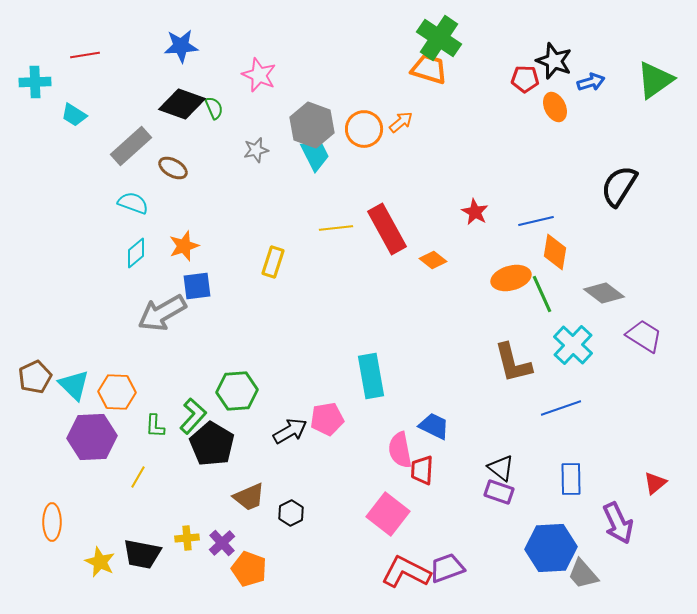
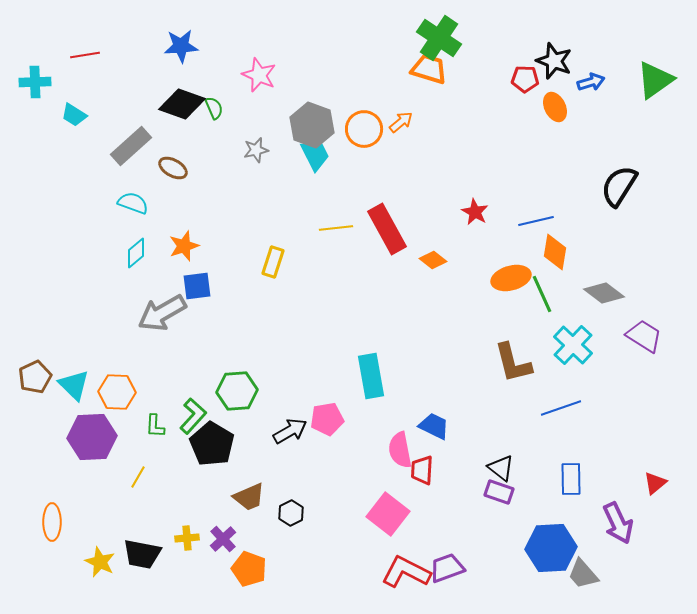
purple cross at (222, 543): moved 1 px right, 4 px up
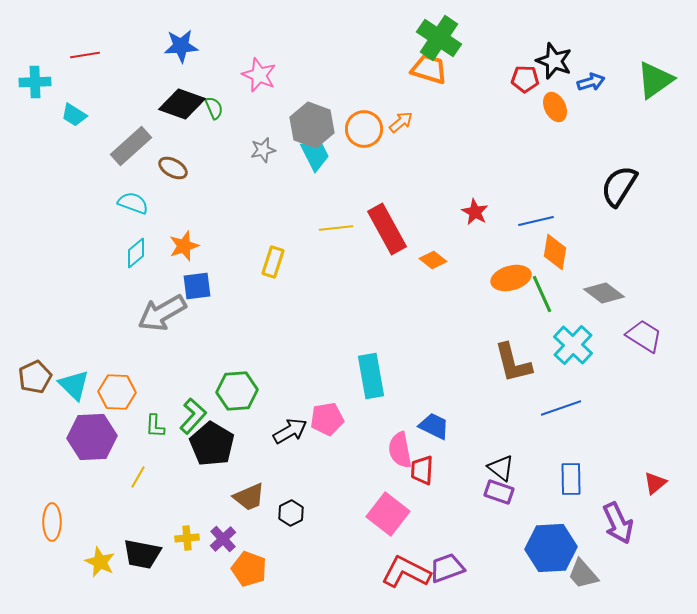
gray star at (256, 150): moved 7 px right
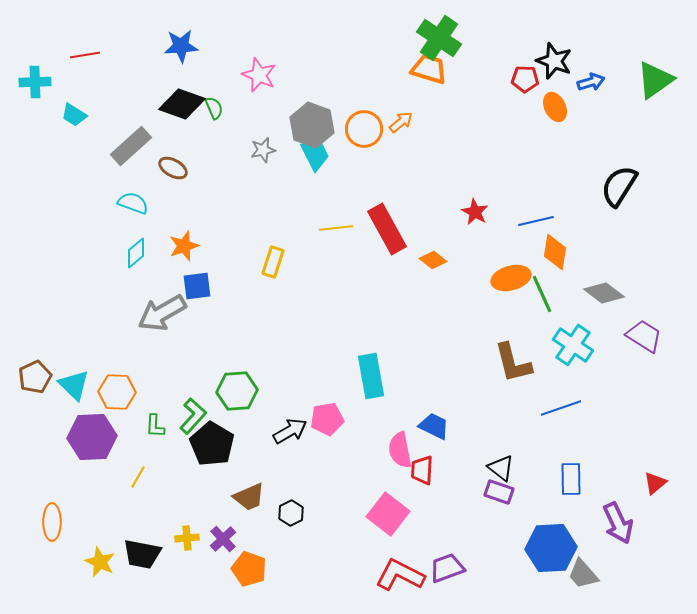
cyan cross at (573, 345): rotated 9 degrees counterclockwise
red L-shape at (406, 572): moved 6 px left, 3 px down
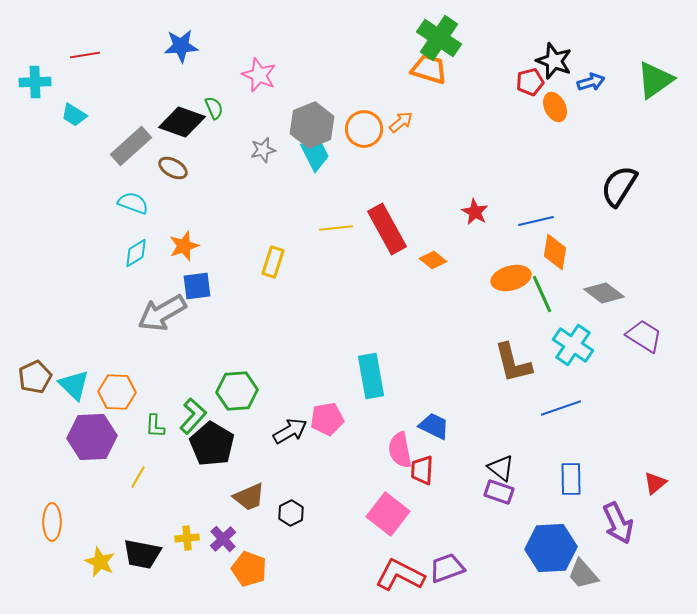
red pentagon at (525, 79): moved 5 px right, 3 px down; rotated 16 degrees counterclockwise
black diamond at (182, 104): moved 18 px down
gray hexagon at (312, 125): rotated 18 degrees clockwise
cyan diamond at (136, 253): rotated 8 degrees clockwise
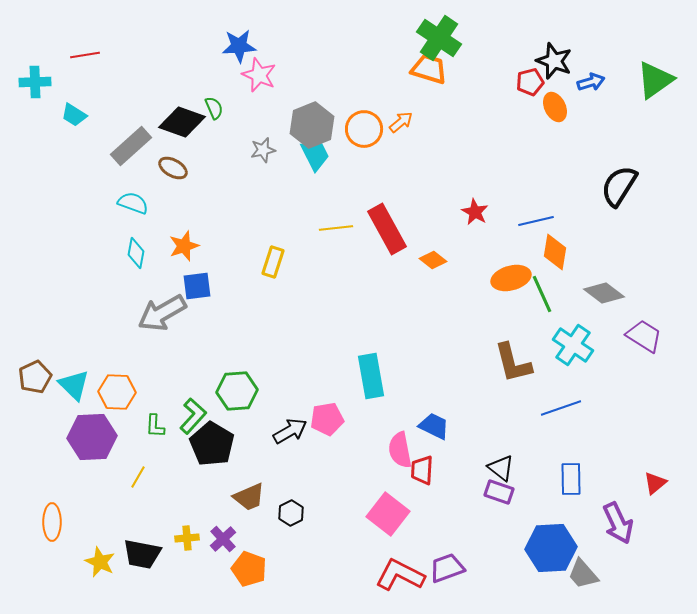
blue star at (181, 46): moved 58 px right
cyan diamond at (136, 253): rotated 48 degrees counterclockwise
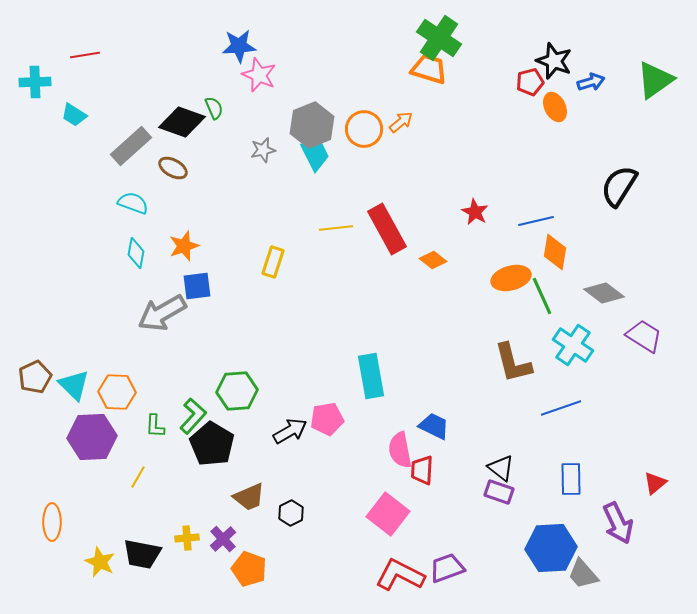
green line at (542, 294): moved 2 px down
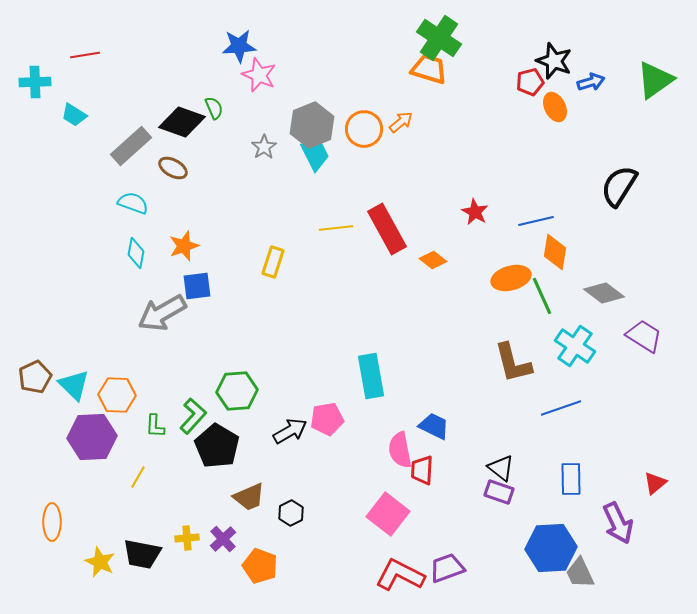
gray star at (263, 150): moved 1 px right, 3 px up; rotated 20 degrees counterclockwise
cyan cross at (573, 345): moved 2 px right, 1 px down
orange hexagon at (117, 392): moved 3 px down
black pentagon at (212, 444): moved 5 px right, 2 px down
orange pentagon at (249, 569): moved 11 px right, 3 px up
gray trapezoid at (583, 574): moved 3 px left, 1 px up; rotated 16 degrees clockwise
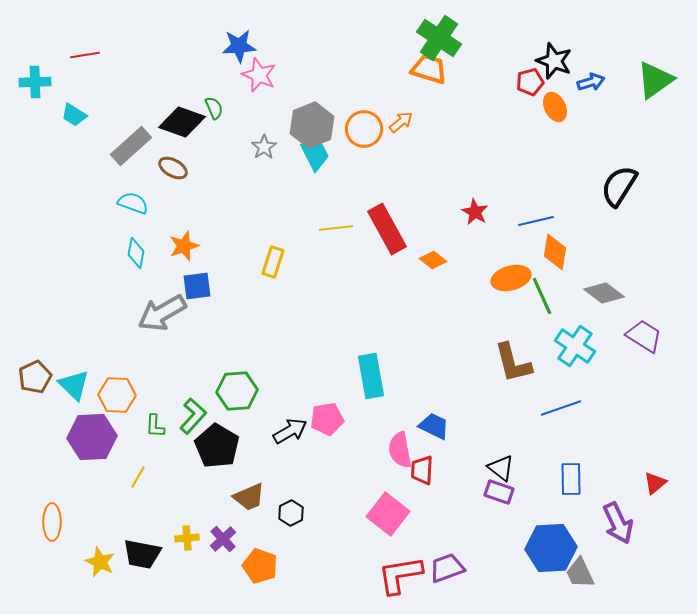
red L-shape at (400, 575): rotated 36 degrees counterclockwise
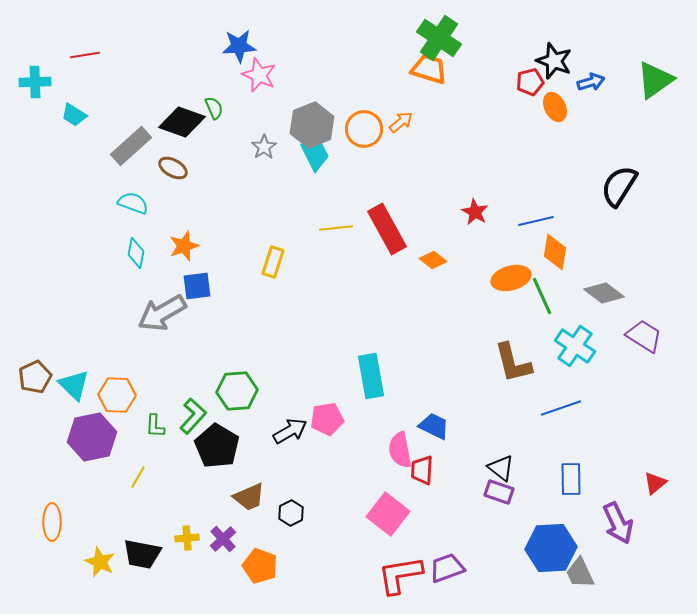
purple hexagon at (92, 437): rotated 9 degrees counterclockwise
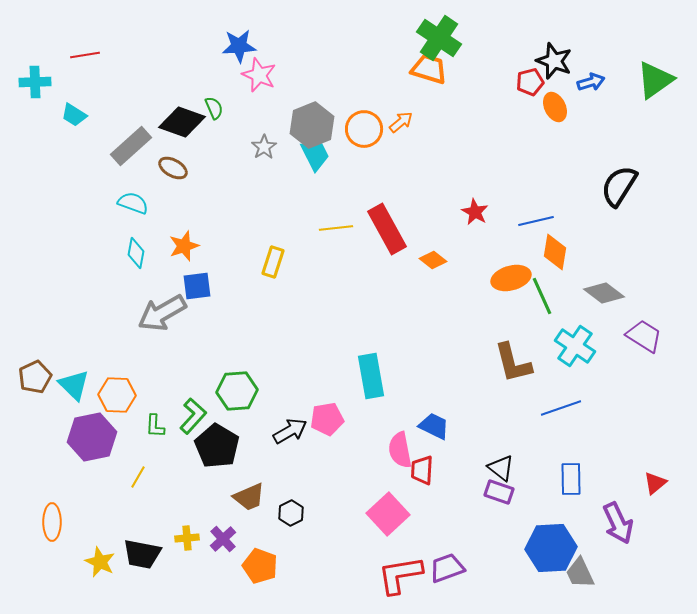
pink square at (388, 514): rotated 9 degrees clockwise
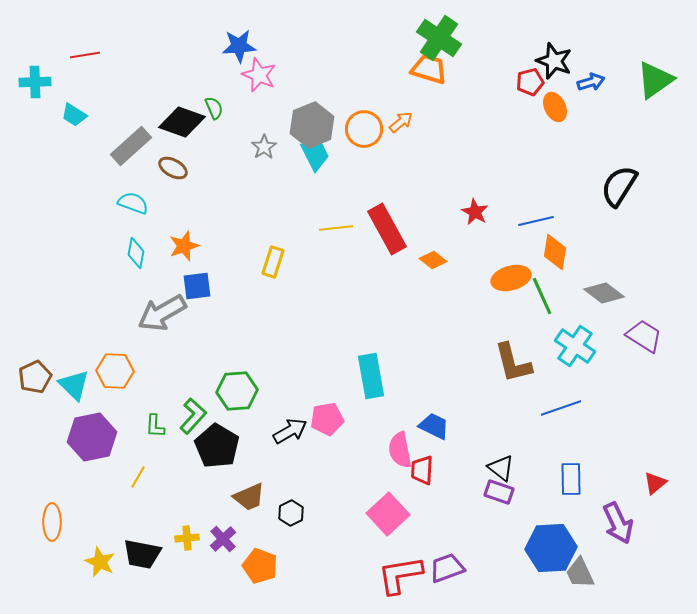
orange hexagon at (117, 395): moved 2 px left, 24 px up
